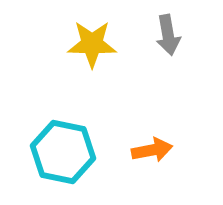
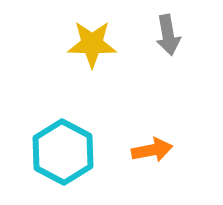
cyan hexagon: rotated 16 degrees clockwise
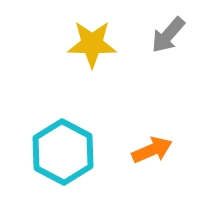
gray arrow: rotated 51 degrees clockwise
orange arrow: rotated 12 degrees counterclockwise
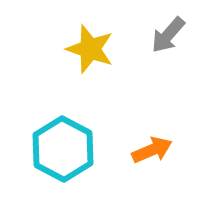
yellow star: moved 2 px left, 5 px down; rotated 18 degrees clockwise
cyan hexagon: moved 3 px up
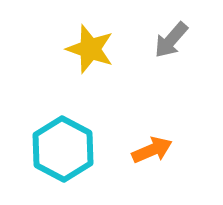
gray arrow: moved 3 px right, 5 px down
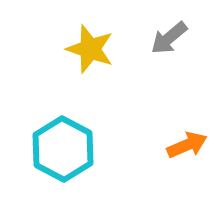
gray arrow: moved 2 px left, 2 px up; rotated 9 degrees clockwise
orange arrow: moved 35 px right, 5 px up
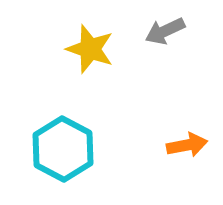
gray arrow: moved 4 px left, 7 px up; rotated 15 degrees clockwise
orange arrow: rotated 12 degrees clockwise
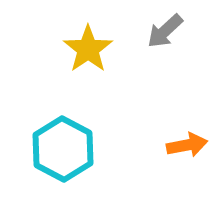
gray arrow: rotated 18 degrees counterclockwise
yellow star: moved 2 px left; rotated 18 degrees clockwise
